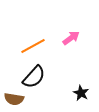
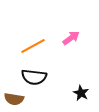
black semicircle: rotated 55 degrees clockwise
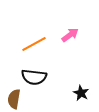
pink arrow: moved 1 px left, 3 px up
orange line: moved 1 px right, 2 px up
brown semicircle: rotated 90 degrees clockwise
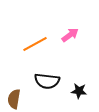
orange line: moved 1 px right
black semicircle: moved 13 px right, 4 px down
black star: moved 2 px left, 2 px up; rotated 21 degrees counterclockwise
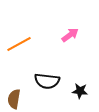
orange line: moved 16 px left
black star: moved 1 px right
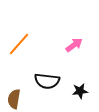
pink arrow: moved 4 px right, 10 px down
orange line: rotated 20 degrees counterclockwise
black star: rotated 14 degrees counterclockwise
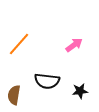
brown semicircle: moved 4 px up
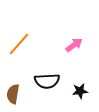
black semicircle: rotated 10 degrees counterclockwise
brown semicircle: moved 1 px left, 1 px up
